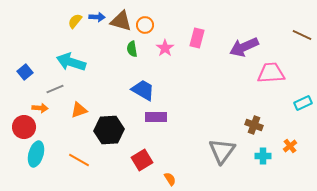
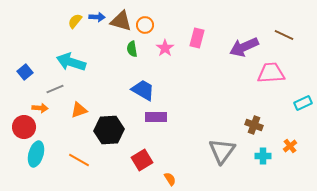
brown line: moved 18 px left
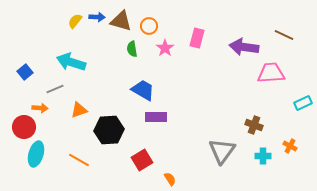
orange circle: moved 4 px right, 1 px down
purple arrow: rotated 32 degrees clockwise
orange cross: rotated 24 degrees counterclockwise
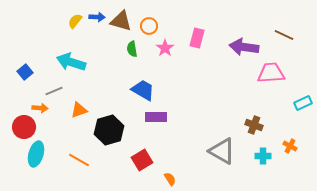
gray line: moved 1 px left, 2 px down
black hexagon: rotated 12 degrees counterclockwise
gray triangle: rotated 36 degrees counterclockwise
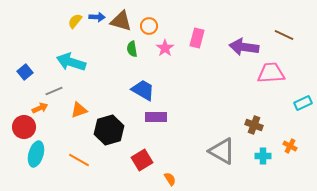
orange arrow: rotated 28 degrees counterclockwise
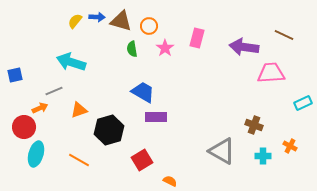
blue square: moved 10 px left, 3 px down; rotated 28 degrees clockwise
blue trapezoid: moved 2 px down
orange semicircle: moved 2 px down; rotated 32 degrees counterclockwise
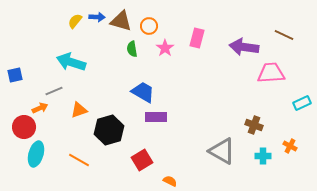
cyan rectangle: moved 1 px left
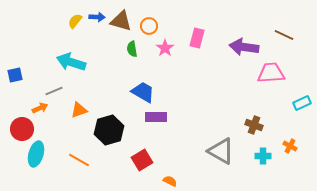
red circle: moved 2 px left, 2 px down
gray triangle: moved 1 px left
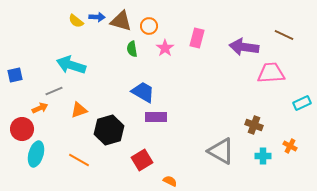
yellow semicircle: moved 1 px right; rotated 91 degrees counterclockwise
cyan arrow: moved 3 px down
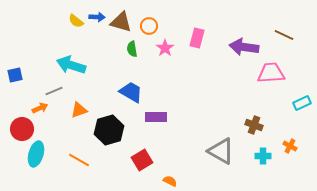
brown triangle: moved 1 px down
blue trapezoid: moved 12 px left
